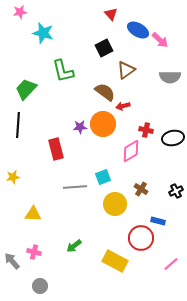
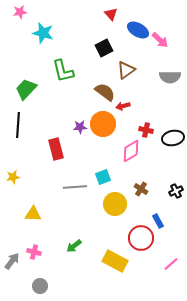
blue rectangle: rotated 48 degrees clockwise
gray arrow: rotated 78 degrees clockwise
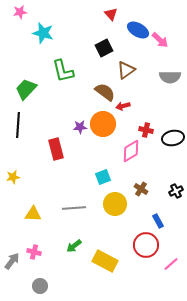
gray line: moved 1 px left, 21 px down
red circle: moved 5 px right, 7 px down
yellow rectangle: moved 10 px left
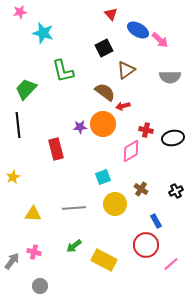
black line: rotated 10 degrees counterclockwise
yellow star: rotated 16 degrees counterclockwise
blue rectangle: moved 2 px left
yellow rectangle: moved 1 px left, 1 px up
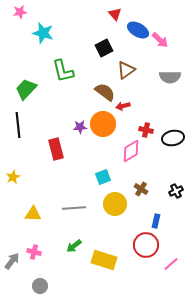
red triangle: moved 4 px right
blue rectangle: rotated 40 degrees clockwise
yellow rectangle: rotated 10 degrees counterclockwise
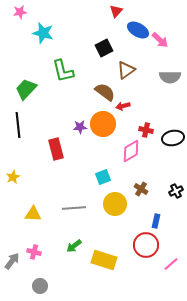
red triangle: moved 1 px right, 3 px up; rotated 24 degrees clockwise
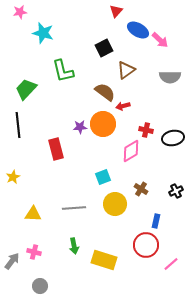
green arrow: rotated 63 degrees counterclockwise
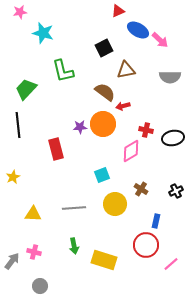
red triangle: moved 2 px right; rotated 24 degrees clockwise
brown triangle: rotated 24 degrees clockwise
cyan square: moved 1 px left, 2 px up
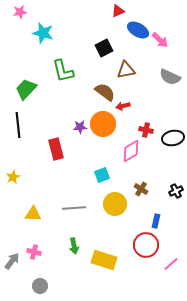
gray semicircle: rotated 25 degrees clockwise
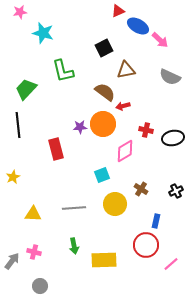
blue ellipse: moved 4 px up
pink diamond: moved 6 px left
yellow rectangle: rotated 20 degrees counterclockwise
